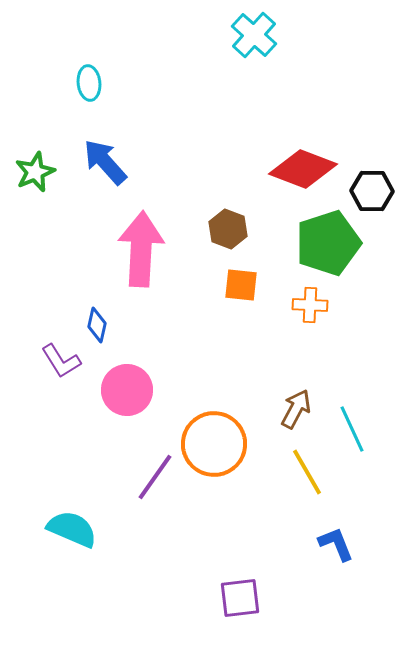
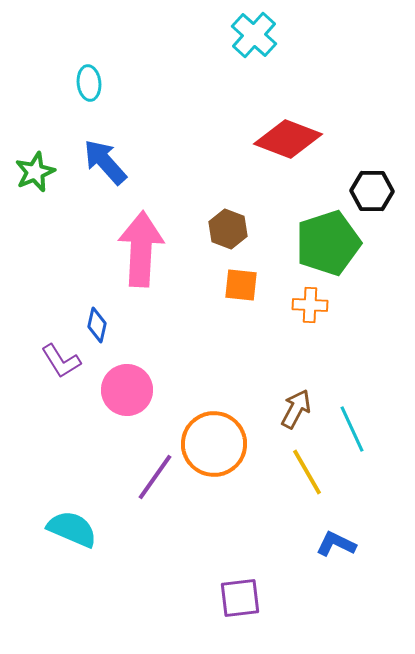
red diamond: moved 15 px left, 30 px up
blue L-shape: rotated 42 degrees counterclockwise
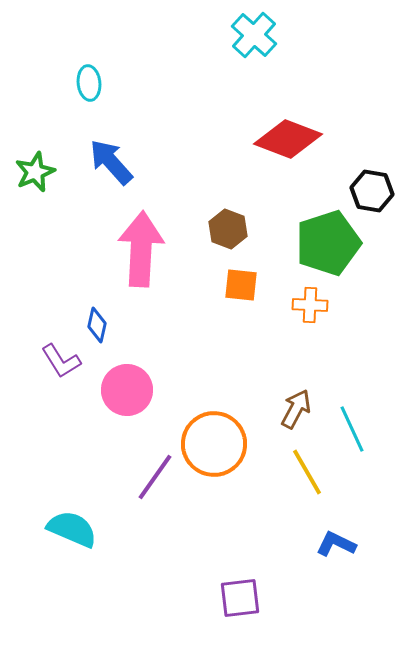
blue arrow: moved 6 px right
black hexagon: rotated 9 degrees clockwise
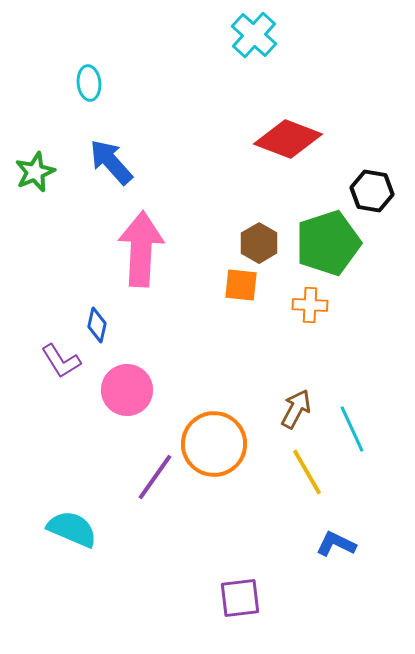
brown hexagon: moved 31 px right, 14 px down; rotated 9 degrees clockwise
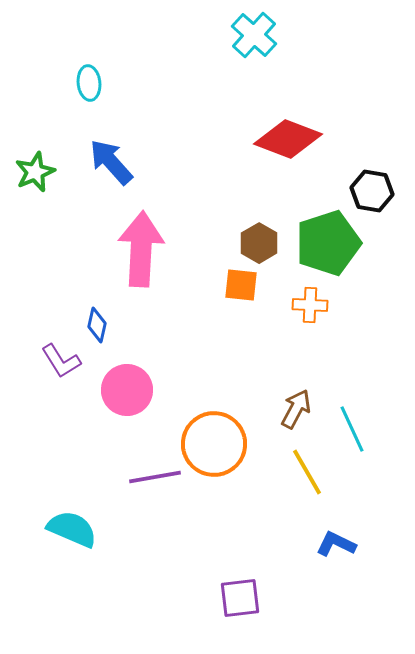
purple line: rotated 45 degrees clockwise
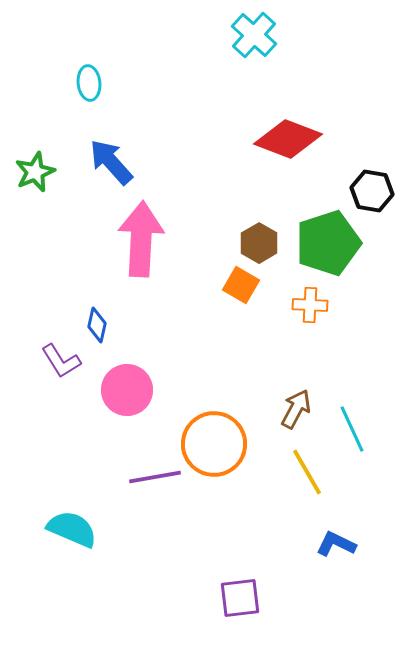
pink arrow: moved 10 px up
orange square: rotated 24 degrees clockwise
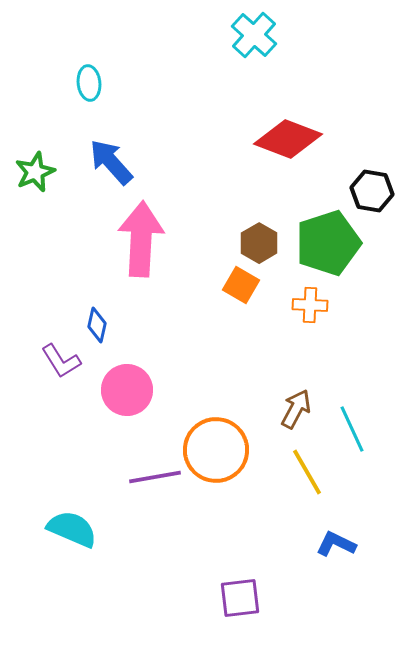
orange circle: moved 2 px right, 6 px down
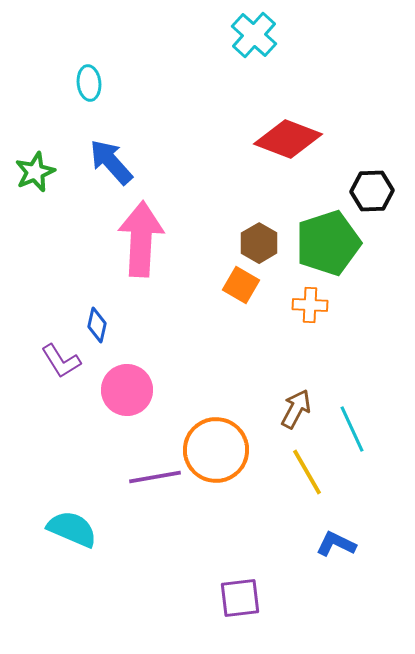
black hexagon: rotated 12 degrees counterclockwise
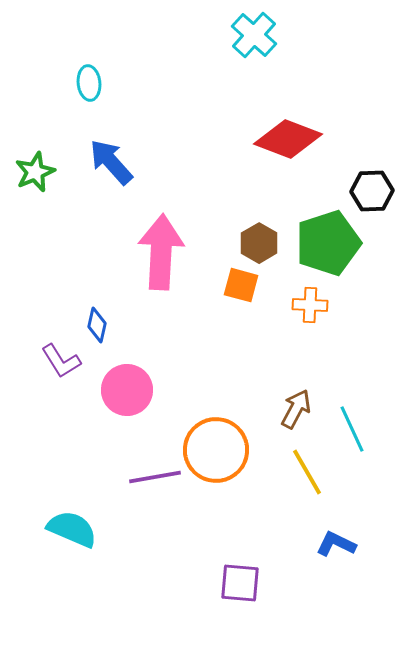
pink arrow: moved 20 px right, 13 px down
orange square: rotated 15 degrees counterclockwise
purple square: moved 15 px up; rotated 12 degrees clockwise
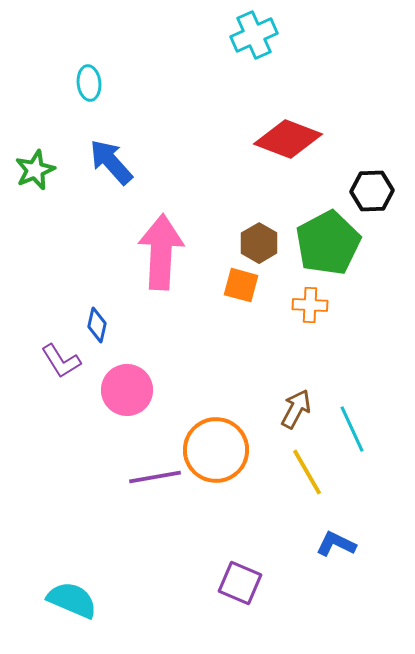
cyan cross: rotated 24 degrees clockwise
green star: moved 2 px up
green pentagon: rotated 10 degrees counterclockwise
cyan semicircle: moved 71 px down
purple square: rotated 18 degrees clockwise
